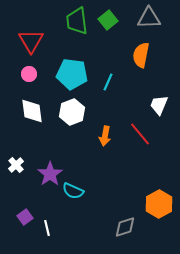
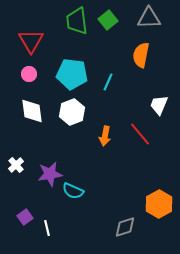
purple star: rotated 25 degrees clockwise
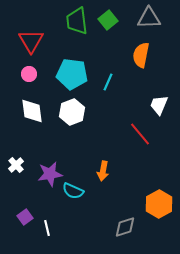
orange arrow: moved 2 px left, 35 px down
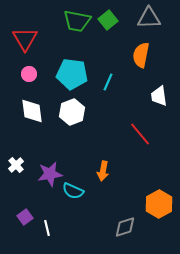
green trapezoid: rotated 72 degrees counterclockwise
red triangle: moved 6 px left, 2 px up
white trapezoid: moved 9 px up; rotated 30 degrees counterclockwise
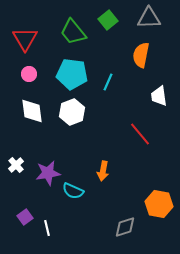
green trapezoid: moved 4 px left, 11 px down; rotated 40 degrees clockwise
purple star: moved 2 px left, 1 px up
orange hexagon: rotated 20 degrees counterclockwise
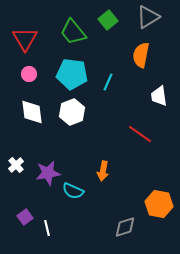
gray triangle: moved 1 px left, 1 px up; rotated 30 degrees counterclockwise
white diamond: moved 1 px down
red line: rotated 15 degrees counterclockwise
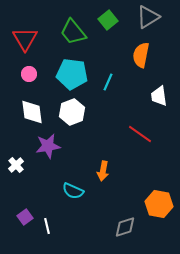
purple star: moved 27 px up
white line: moved 2 px up
